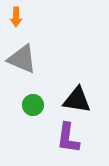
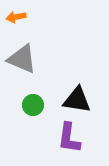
orange arrow: rotated 78 degrees clockwise
purple L-shape: moved 1 px right
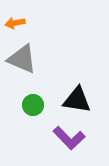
orange arrow: moved 1 px left, 6 px down
purple L-shape: rotated 52 degrees counterclockwise
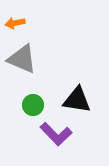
purple L-shape: moved 13 px left, 4 px up
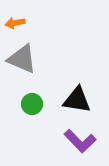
green circle: moved 1 px left, 1 px up
purple L-shape: moved 24 px right, 7 px down
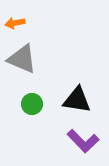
purple L-shape: moved 3 px right
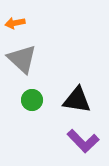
gray triangle: rotated 20 degrees clockwise
green circle: moved 4 px up
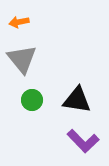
orange arrow: moved 4 px right, 1 px up
gray triangle: rotated 8 degrees clockwise
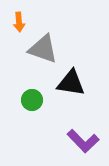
orange arrow: rotated 84 degrees counterclockwise
gray triangle: moved 21 px right, 10 px up; rotated 32 degrees counterclockwise
black triangle: moved 6 px left, 17 px up
